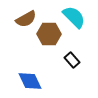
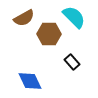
brown semicircle: moved 2 px left, 1 px up
black rectangle: moved 2 px down
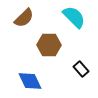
brown semicircle: rotated 15 degrees counterclockwise
brown hexagon: moved 11 px down
black rectangle: moved 9 px right, 7 px down
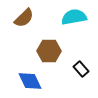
cyan semicircle: rotated 55 degrees counterclockwise
brown hexagon: moved 6 px down
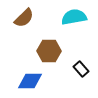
blue diamond: rotated 65 degrees counterclockwise
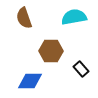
brown semicircle: rotated 115 degrees clockwise
brown hexagon: moved 2 px right
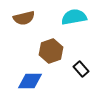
brown semicircle: rotated 85 degrees counterclockwise
brown hexagon: rotated 20 degrees counterclockwise
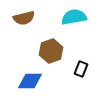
black rectangle: rotated 63 degrees clockwise
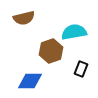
cyan semicircle: moved 15 px down
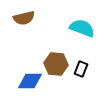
cyan semicircle: moved 8 px right, 4 px up; rotated 30 degrees clockwise
brown hexagon: moved 5 px right, 13 px down; rotated 25 degrees clockwise
